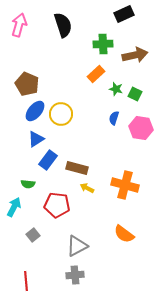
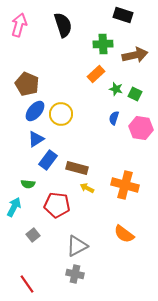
black rectangle: moved 1 px left, 1 px down; rotated 42 degrees clockwise
gray cross: moved 1 px up; rotated 18 degrees clockwise
red line: moved 1 px right, 3 px down; rotated 30 degrees counterclockwise
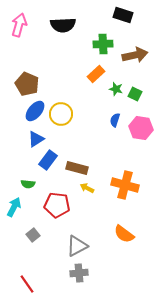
black semicircle: rotated 105 degrees clockwise
blue semicircle: moved 1 px right, 2 px down
gray cross: moved 4 px right, 1 px up; rotated 18 degrees counterclockwise
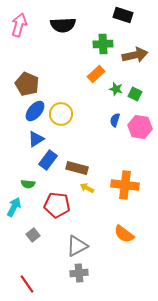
pink hexagon: moved 1 px left, 1 px up
orange cross: rotated 8 degrees counterclockwise
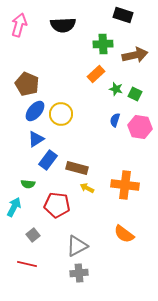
red line: moved 20 px up; rotated 42 degrees counterclockwise
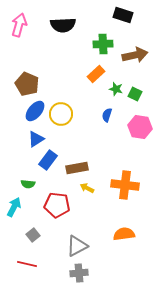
blue semicircle: moved 8 px left, 5 px up
brown rectangle: rotated 25 degrees counterclockwise
orange semicircle: rotated 135 degrees clockwise
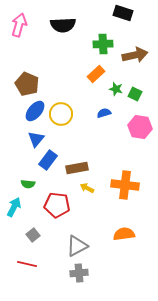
black rectangle: moved 2 px up
blue semicircle: moved 3 px left, 2 px up; rotated 56 degrees clockwise
blue triangle: rotated 18 degrees counterclockwise
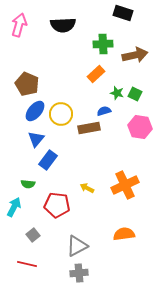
green star: moved 1 px right, 4 px down
blue semicircle: moved 2 px up
brown rectangle: moved 12 px right, 40 px up
orange cross: rotated 32 degrees counterclockwise
